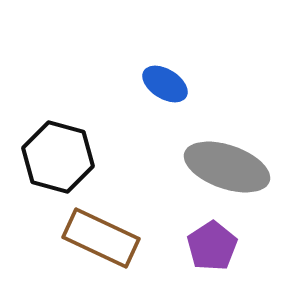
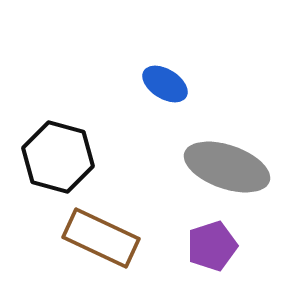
purple pentagon: rotated 15 degrees clockwise
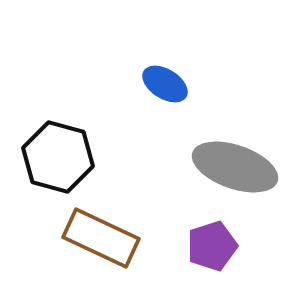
gray ellipse: moved 8 px right
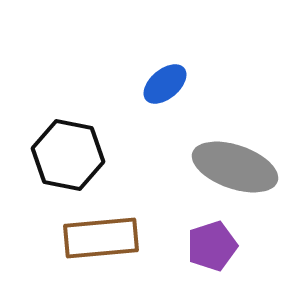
blue ellipse: rotated 72 degrees counterclockwise
black hexagon: moved 10 px right, 2 px up; rotated 4 degrees counterclockwise
brown rectangle: rotated 30 degrees counterclockwise
